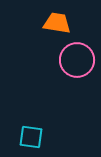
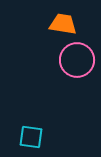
orange trapezoid: moved 6 px right, 1 px down
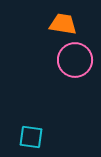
pink circle: moved 2 px left
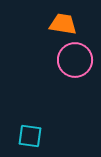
cyan square: moved 1 px left, 1 px up
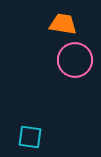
cyan square: moved 1 px down
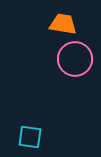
pink circle: moved 1 px up
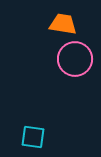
cyan square: moved 3 px right
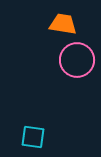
pink circle: moved 2 px right, 1 px down
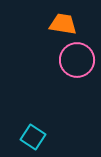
cyan square: rotated 25 degrees clockwise
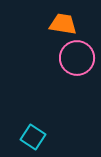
pink circle: moved 2 px up
